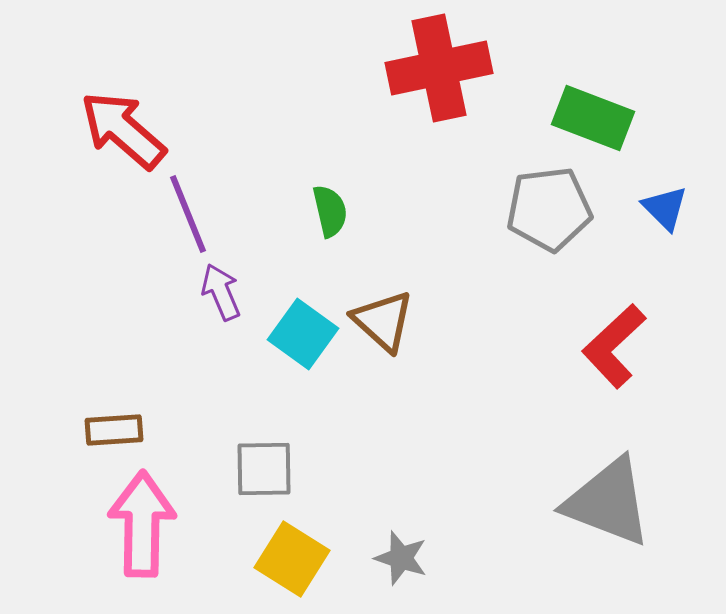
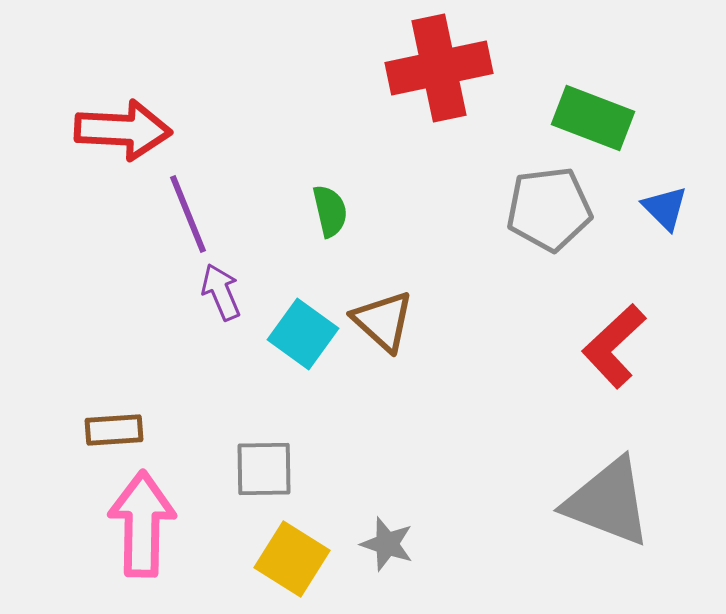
red arrow: rotated 142 degrees clockwise
gray star: moved 14 px left, 14 px up
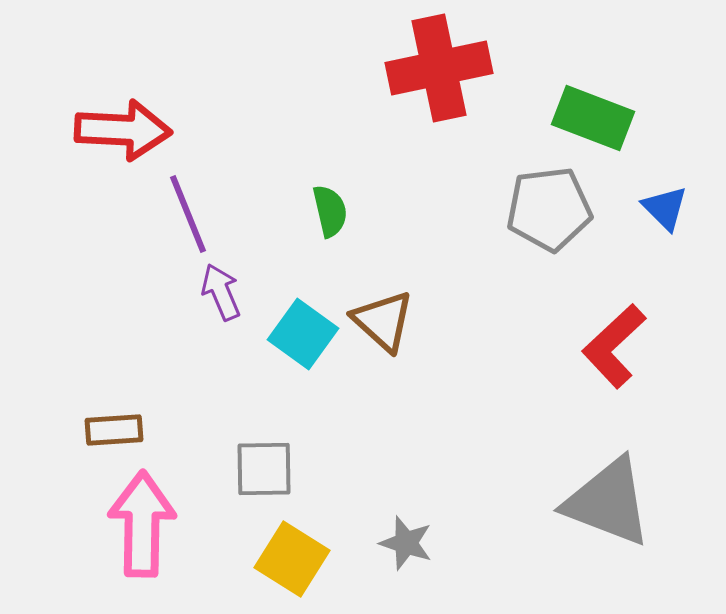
gray star: moved 19 px right, 1 px up
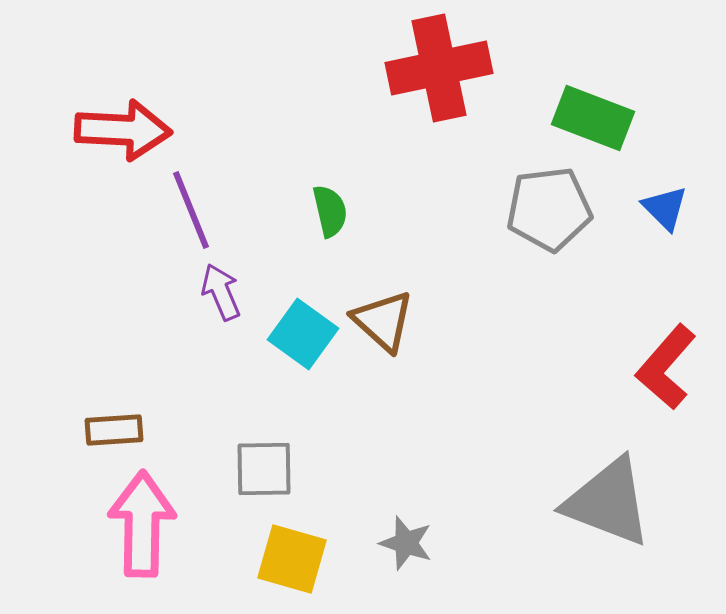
purple line: moved 3 px right, 4 px up
red L-shape: moved 52 px right, 21 px down; rotated 6 degrees counterclockwise
yellow square: rotated 16 degrees counterclockwise
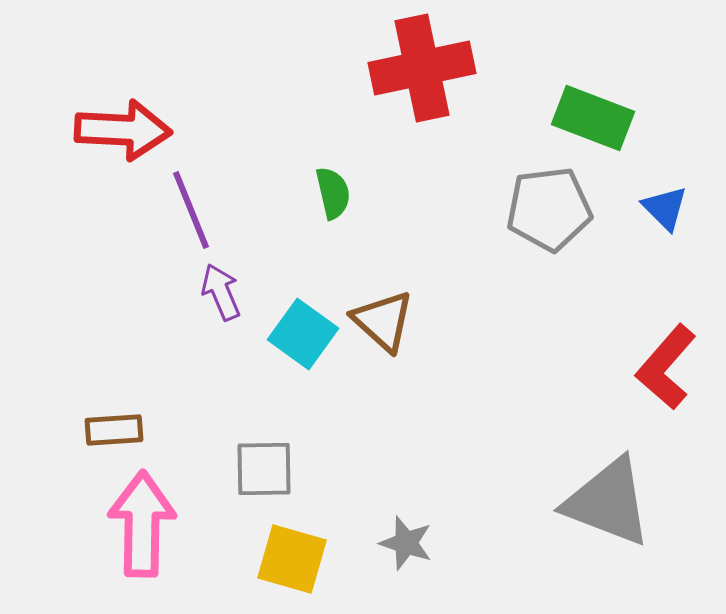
red cross: moved 17 px left
green semicircle: moved 3 px right, 18 px up
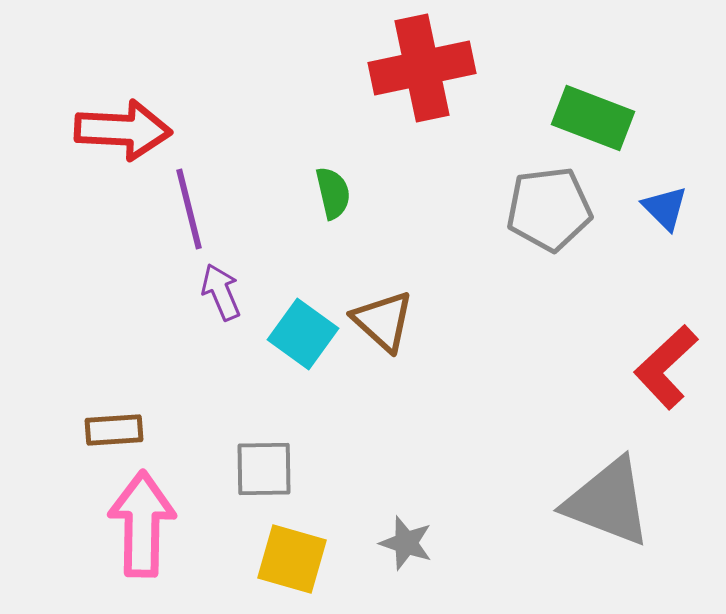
purple line: moved 2 px left, 1 px up; rotated 8 degrees clockwise
red L-shape: rotated 6 degrees clockwise
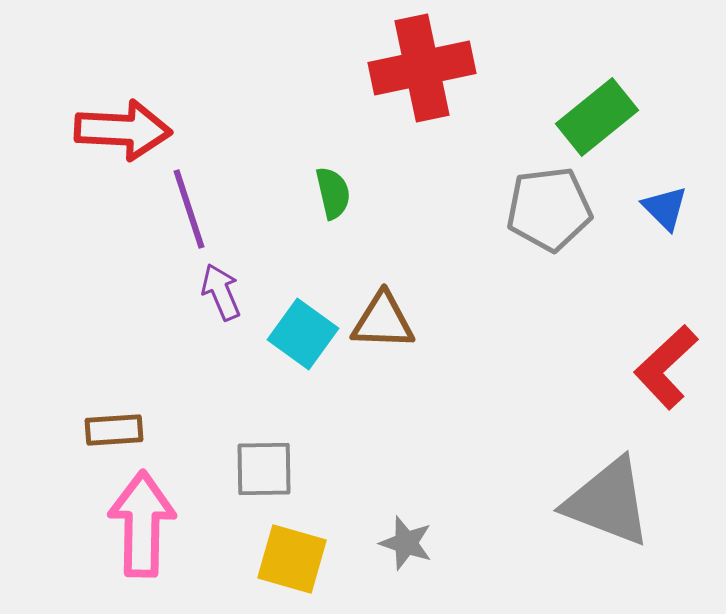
green rectangle: moved 4 px right, 1 px up; rotated 60 degrees counterclockwise
purple line: rotated 4 degrees counterclockwise
brown triangle: rotated 40 degrees counterclockwise
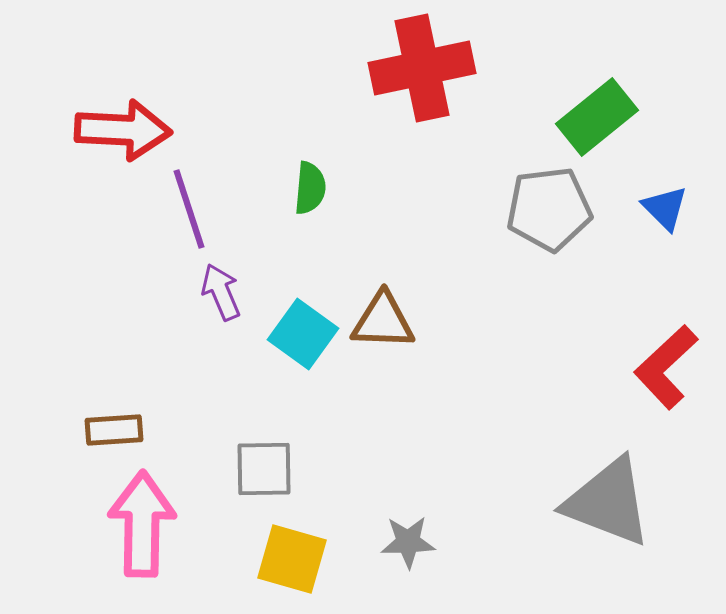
green semicircle: moved 23 px left, 5 px up; rotated 18 degrees clockwise
gray star: moved 2 px right, 1 px up; rotated 20 degrees counterclockwise
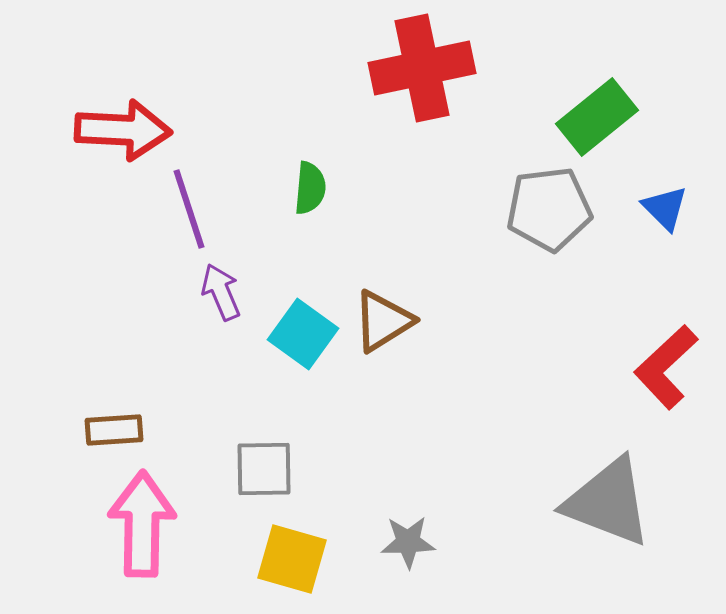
brown triangle: rotated 34 degrees counterclockwise
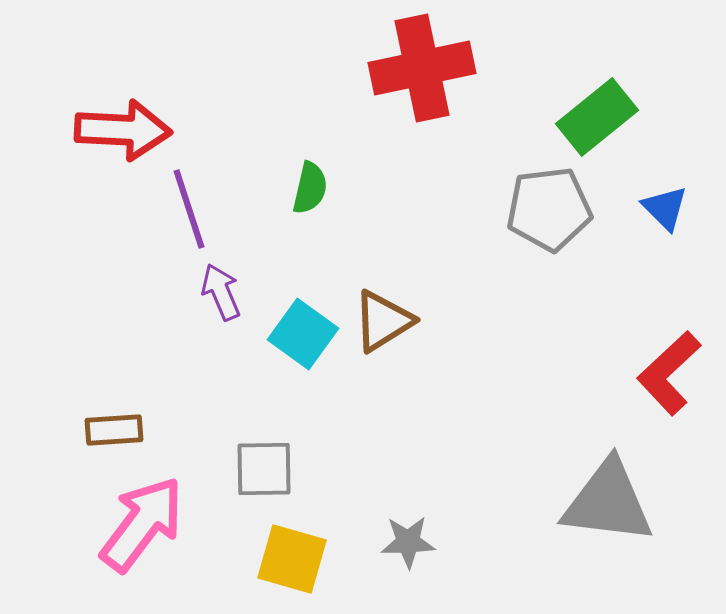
green semicircle: rotated 8 degrees clockwise
red L-shape: moved 3 px right, 6 px down
gray triangle: rotated 14 degrees counterclockwise
pink arrow: rotated 36 degrees clockwise
